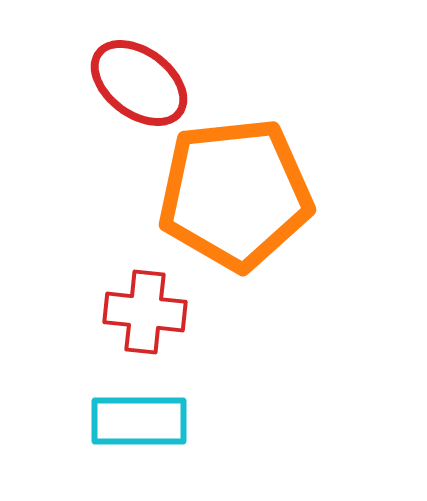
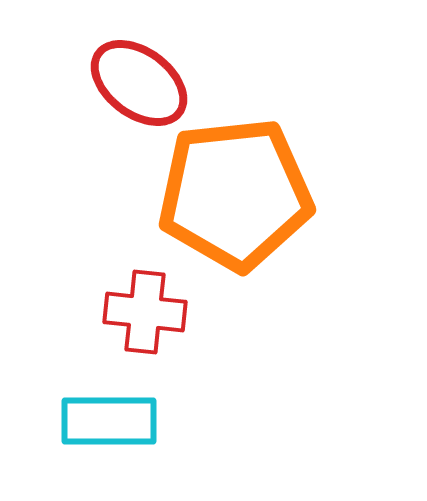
cyan rectangle: moved 30 px left
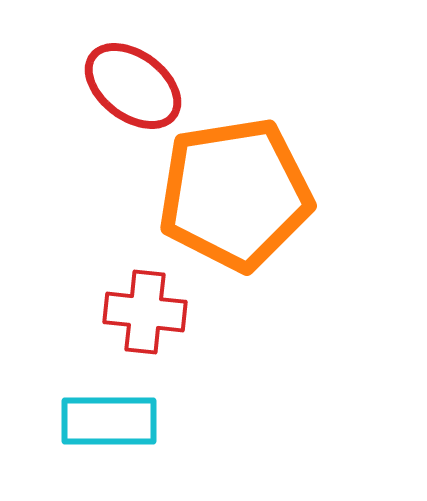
red ellipse: moved 6 px left, 3 px down
orange pentagon: rotated 3 degrees counterclockwise
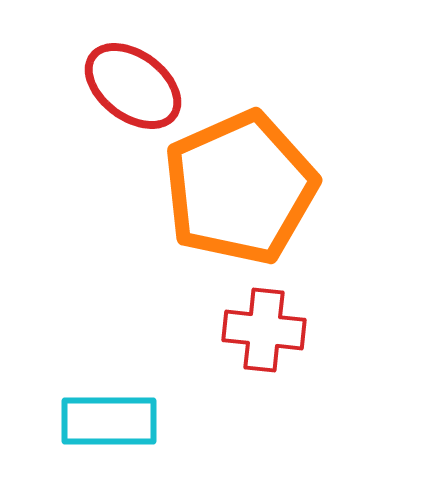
orange pentagon: moved 5 px right, 6 px up; rotated 15 degrees counterclockwise
red cross: moved 119 px right, 18 px down
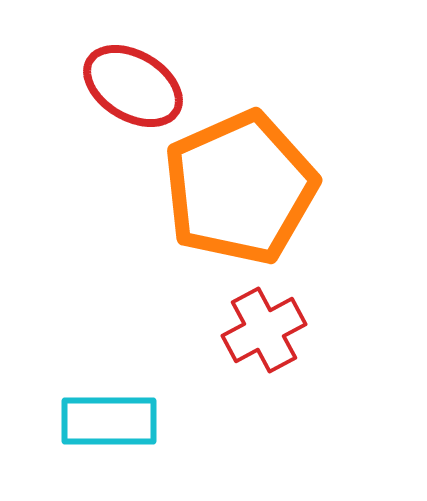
red ellipse: rotated 6 degrees counterclockwise
red cross: rotated 34 degrees counterclockwise
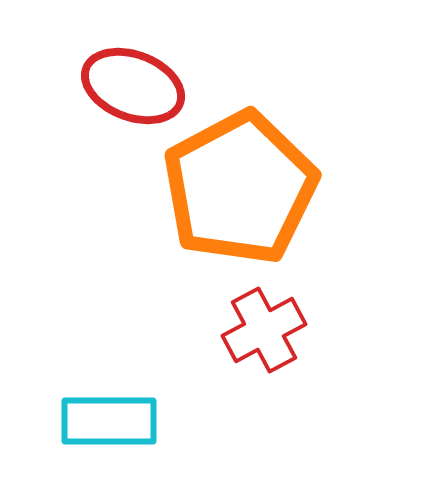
red ellipse: rotated 10 degrees counterclockwise
orange pentagon: rotated 4 degrees counterclockwise
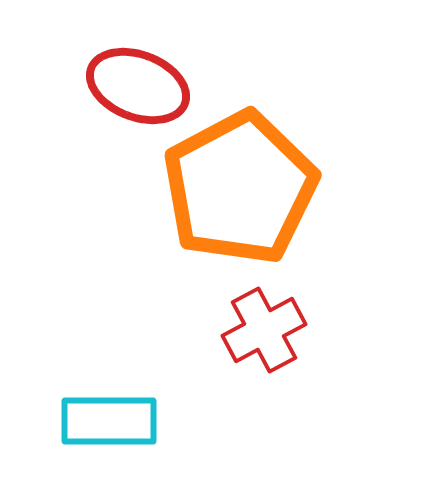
red ellipse: moved 5 px right
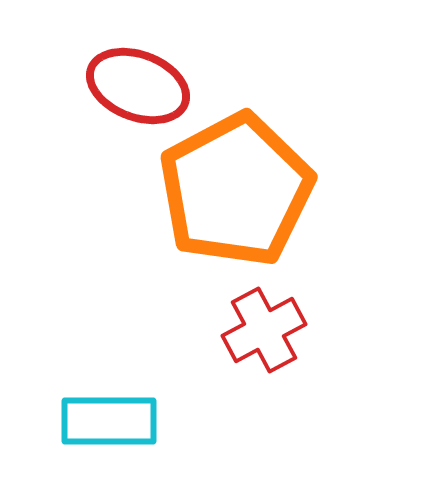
orange pentagon: moved 4 px left, 2 px down
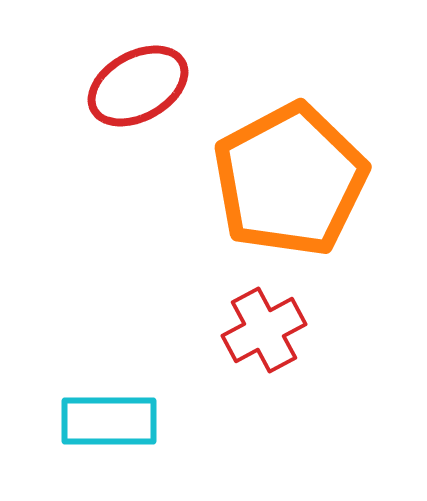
red ellipse: rotated 50 degrees counterclockwise
orange pentagon: moved 54 px right, 10 px up
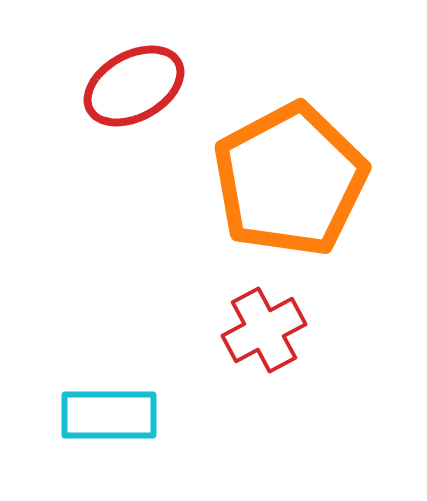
red ellipse: moved 4 px left
cyan rectangle: moved 6 px up
